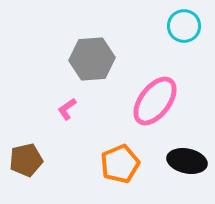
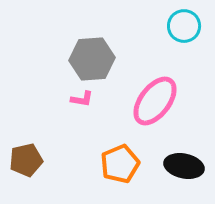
pink L-shape: moved 15 px right, 10 px up; rotated 135 degrees counterclockwise
black ellipse: moved 3 px left, 5 px down
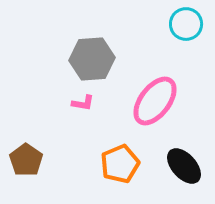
cyan circle: moved 2 px right, 2 px up
pink L-shape: moved 1 px right, 4 px down
brown pentagon: rotated 24 degrees counterclockwise
black ellipse: rotated 36 degrees clockwise
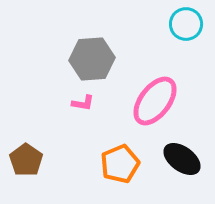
black ellipse: moved 2 px left, 7 px up; rotated 12 degrees counterclockwise
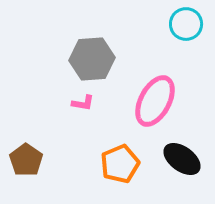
pink ellipse: rotated 9 degrees counterclockwise
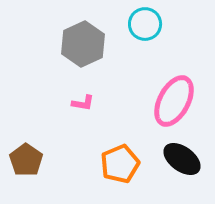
cyan circle: moved 41 px left
gray hexagon: moved 9 px left, 15 px up; rotated 21 degrees counterclockwise
pink ellipse: moved 19 px right
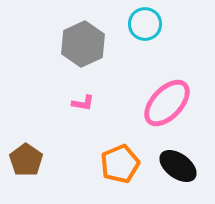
pink ellipse: moved 7 px left, 2 px down; rotated 15 degrees clockwise
black ellipse: moved 4 px left, 7 px down
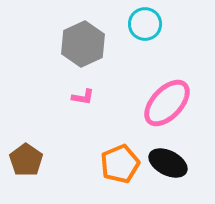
pink L-shape: moved 6 px up
black ellipse: moved 10 px left, 3 px up; rotated 9 degrees counterclockwise
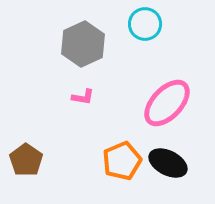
orange pentagon: moved 2 px right, 3 px up
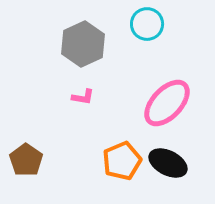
cyan circle: moved 2 px right
